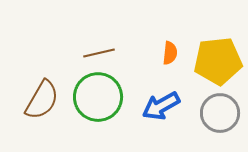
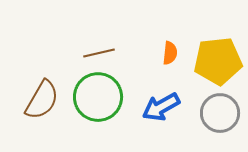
blue arrow: moved 1 px down
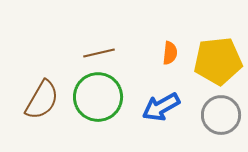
gray circle: moved 1 px right, 2 px down
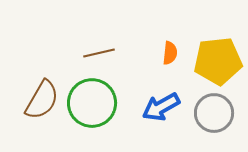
green circle: moved 6 px left, 6 px down
gray circle: moved 7 px left, 2 px up
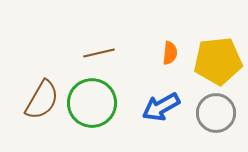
gray circle: moved 2 px right
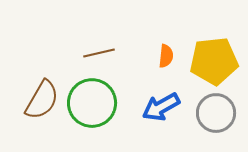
orange semicircle: moved 4 px left, 3 px down
yellow pentagon: moved 4 px left
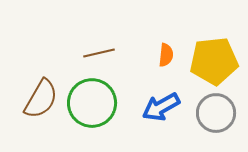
orange semicircle: moved 1 px up
brown semicircle: moved 1 px left, 1 px up
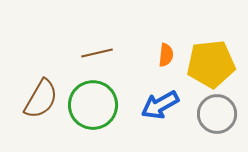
brown line: moved 2 px left
yellow pentagon: moved 3 px left, 3 px down
green circle: moved 1 px right, 2 px down
blue arrow: moved 1 px left, 2 px up
gray circle: moved 1 px right, 1 px down
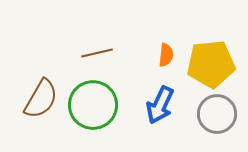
blue arrow: rotated 36 degrees counterclockwise
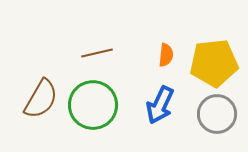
yellow pentagon: moved 3 px right, 1 px up
